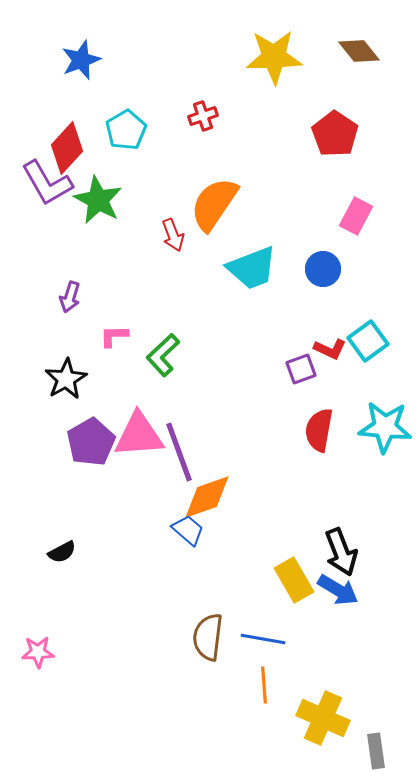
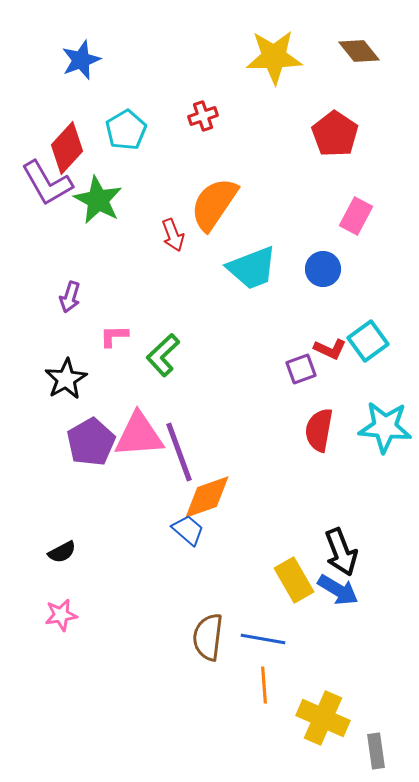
pink star: moved 23 px right, 37 px up; rotated 8 degrees counterclockwise
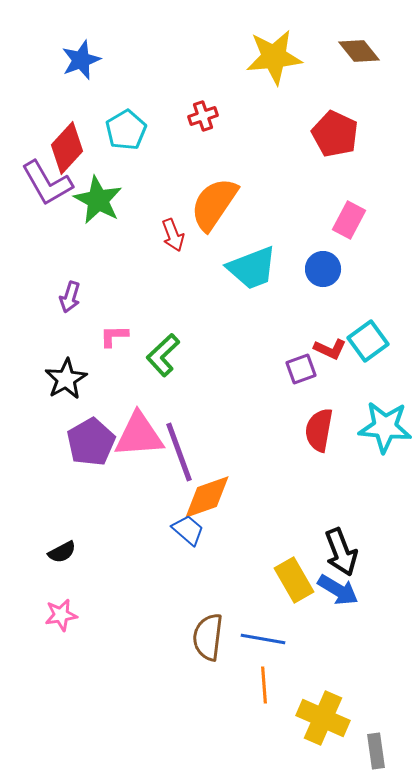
yellow star: rotated 4 degrees counterclockwise
red pentagon: rotated 9 degrees counterclockwise
pink rectangle: moved 7 px left, 4 px down
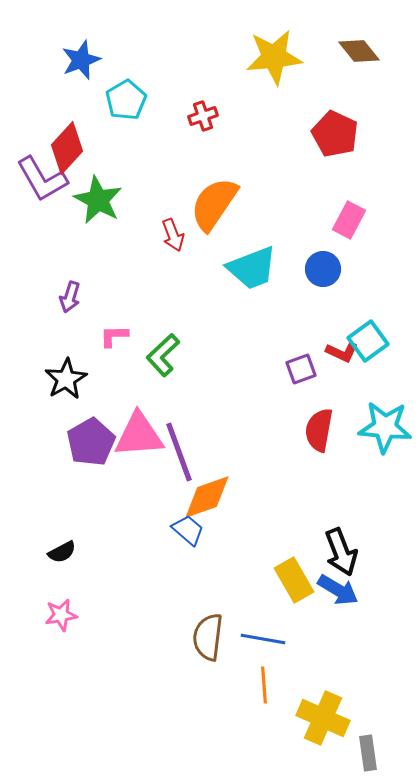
cyan pentagon: moved 30 px up
purple L-shape: moved 5 px left, 4 px up
red L-shape: moved 12 px right, 3 px down
gray rectangle: moved 8 px left, 2 px down
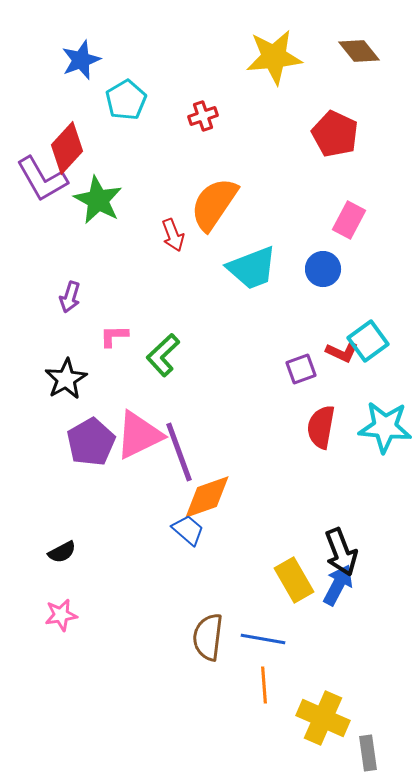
red semicircle: moved 2 px right, 3 px up
pink triangle: rotated 22 degrees counterclockwise
blue arrow: moved 5 px up; rotated 93 degrees counterclockwise
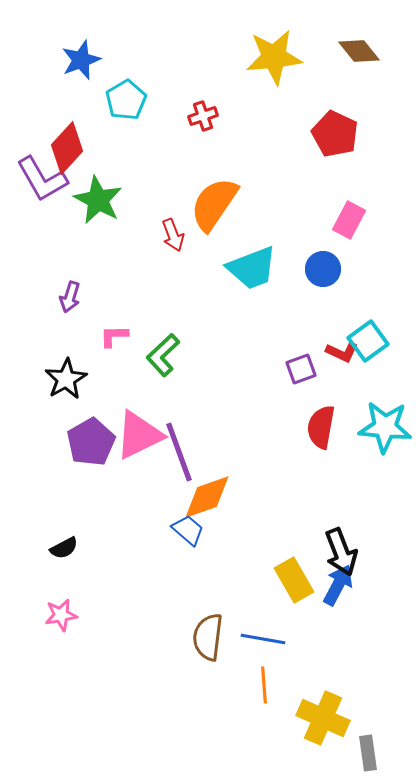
black semicircle: moved 2 px right, 4 px up
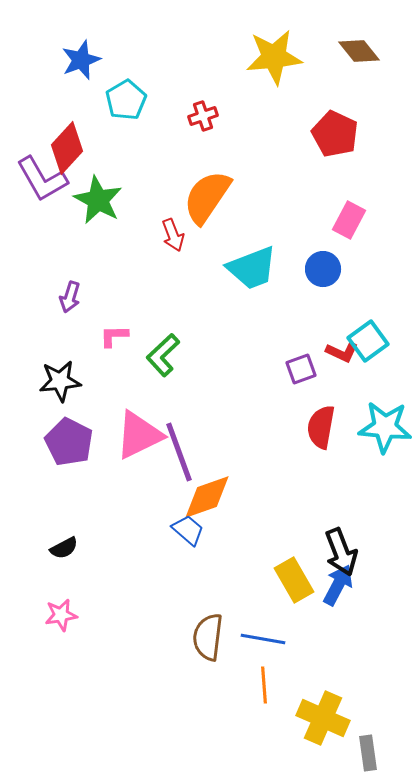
orange semicircle: moved 7 px left, 7 px up
black star: moved 6 px left, 2 px down; rotated 24 degrees clockwise
purple pentagon: moved 22 px left; rotated 15 degrees counterclockwise
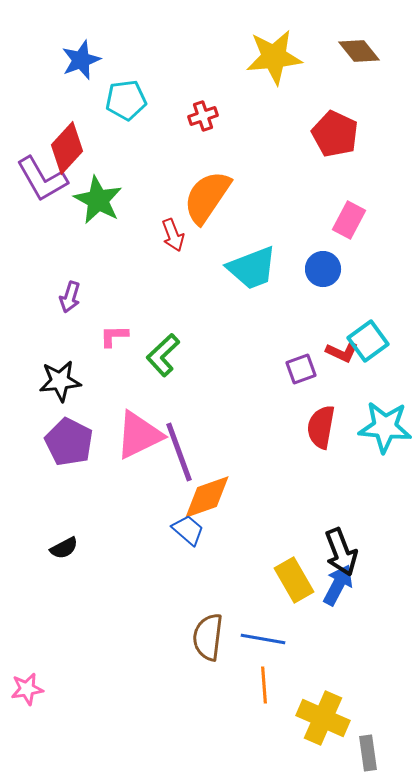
cyan pentagon: rotated 24 degrees clockwise
pink star: moved 34 px left, 74 px down
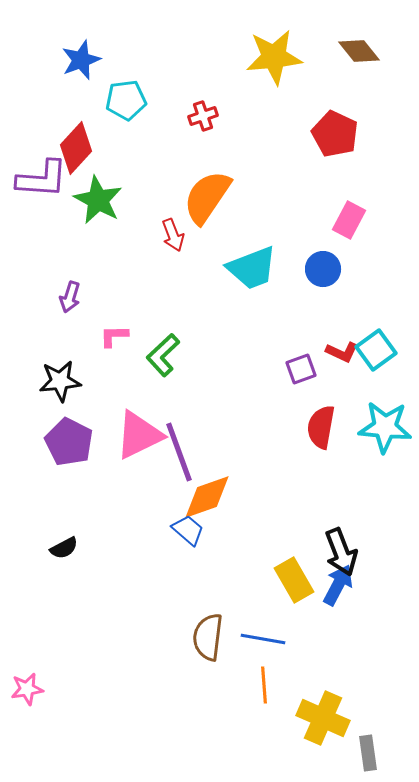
red diamond: moved 9 px right
purple L-shape: rotated 56 degrees counterclockwise
cyan square: moved 8 px right, 9 px down
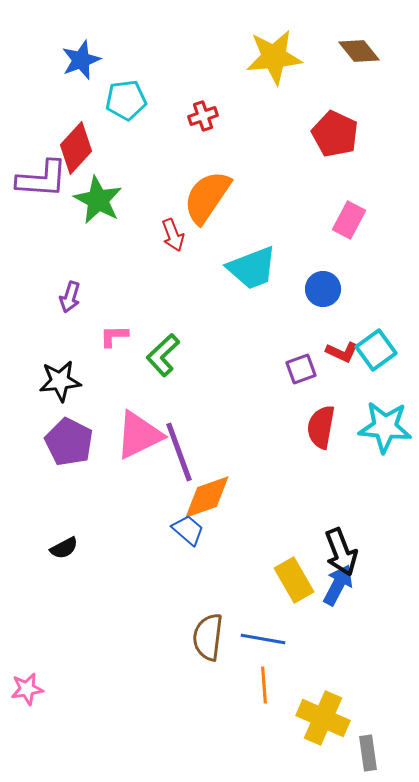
blue circle: moved 20 px down
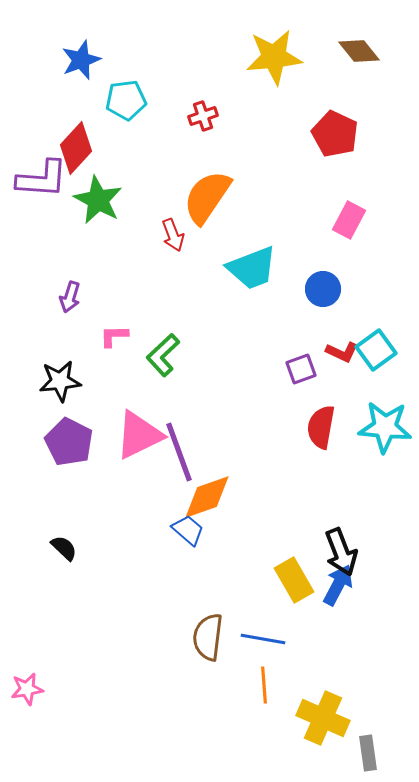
black semicircle: rotated 108 degrees counterclockwise
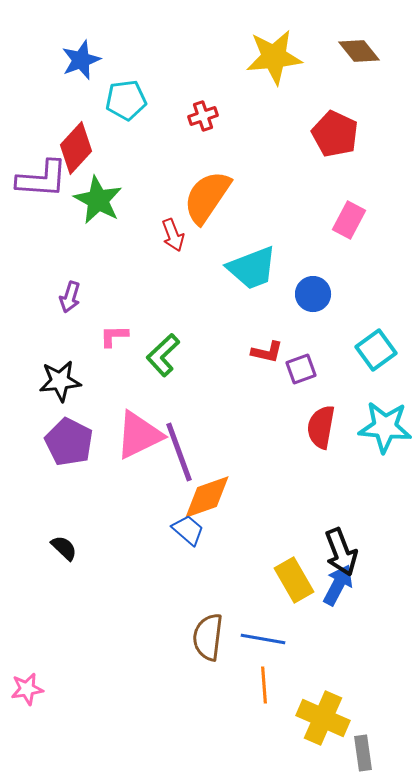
blue circle: moved 10 px left, 5 px down
red L-shape: moved 75 px left; rotated 12 degrees counterclockwise
gray rectangle: moved 5 px left
